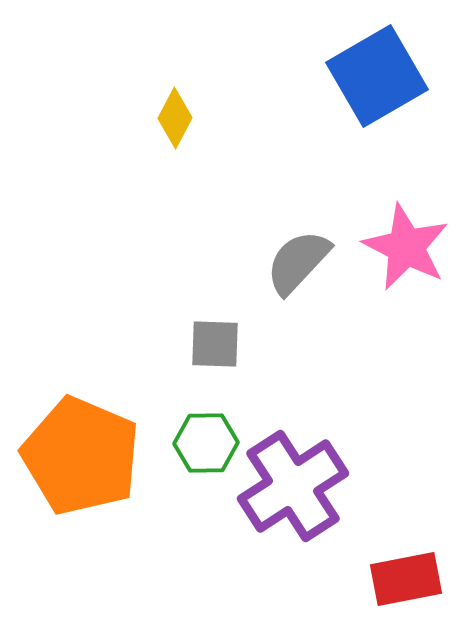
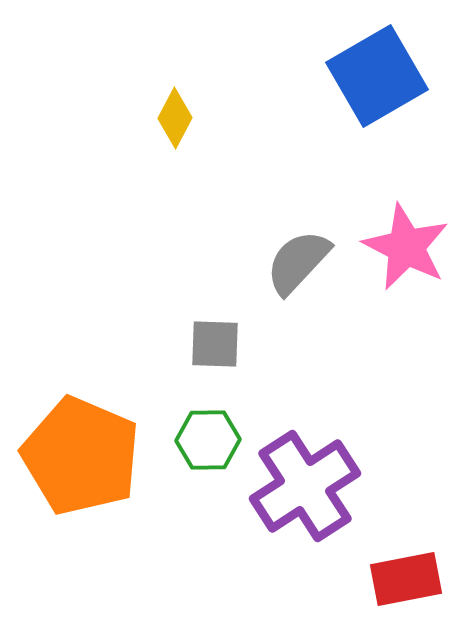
green hexagon: moved 2 px right, 3 px up
purple cross: moved 12 px right
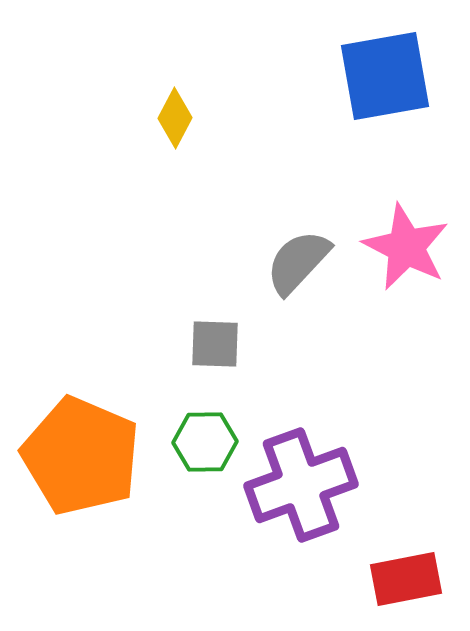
blue square: moved 8 px right; rotated 20 degrees clockwise
green hexagon: moved 3 px left, 2 px down
purple cross: moved 4 px left, 1 px up; rotated 13 degrees clockwise
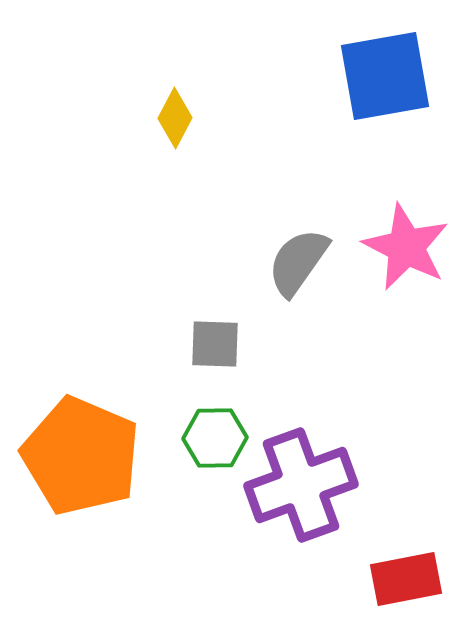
gray semicircle: rotated 8 degrees counterclockwise
green hexagon: moved 10 px right, 4 px up
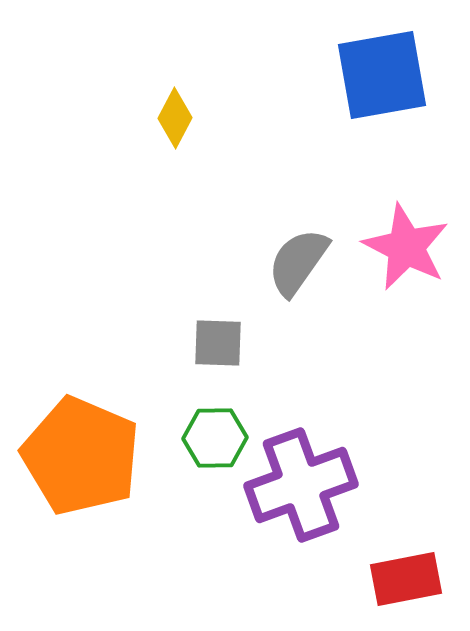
blue square: moved 3 px left, 1 px up
gray square: moved 3 px right, 1 px up
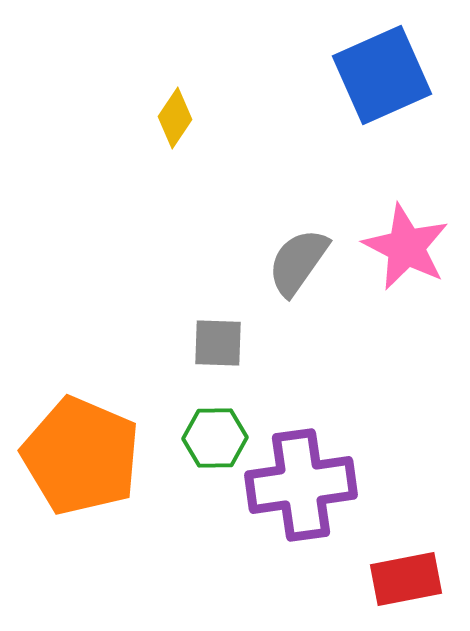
blue square: rotated 14 degrees counterclockwise
yellow diamond: rotated 6 degrees clockwise
purple cross: rotated 12 degrees clockwise
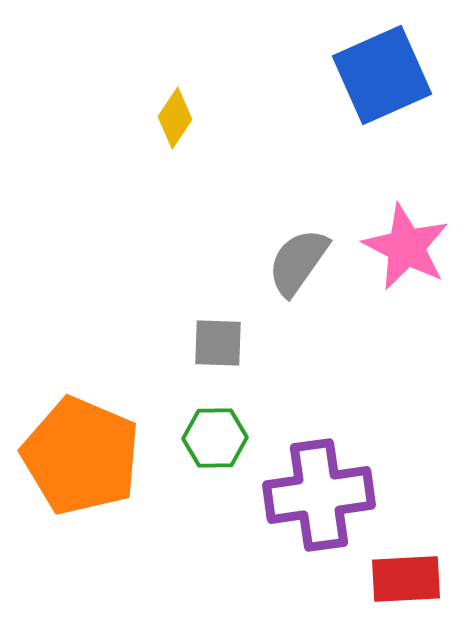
purple cross: moved 18 px right, 10 px down
red rectangle: rotated 8 degrees clockwise
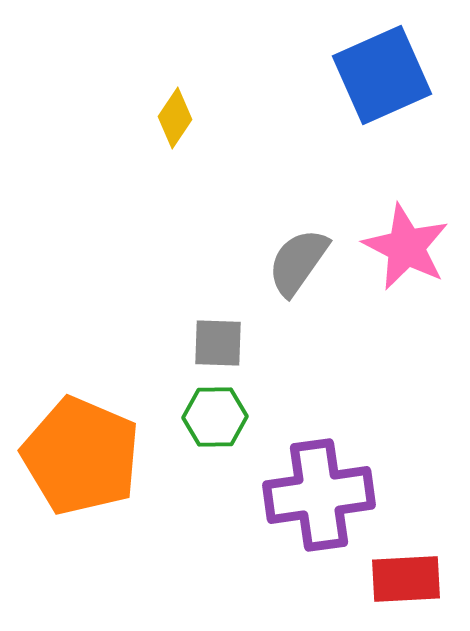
green hexagon: moved 21 px up
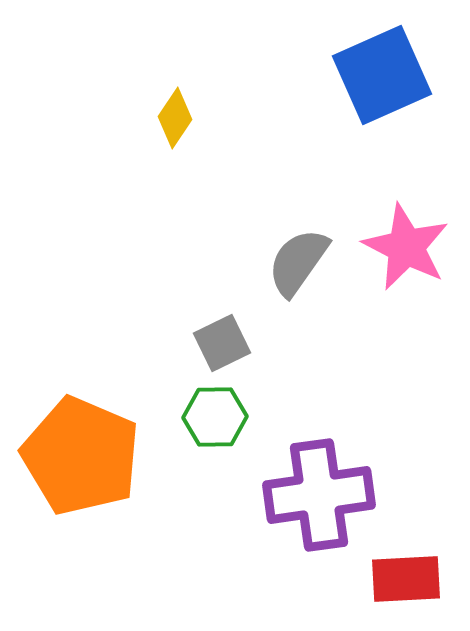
gray square: moved 4 px right; rotated 28 degrees counterclockwise
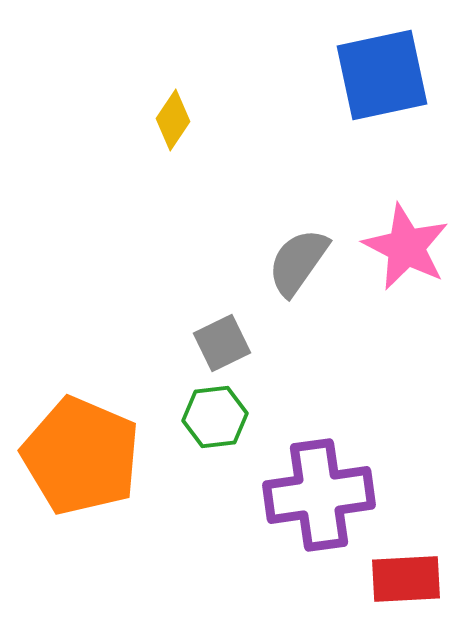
blue square: rotated 12 degrees clockwise
yellow diamond: moved 2 px left, 2 px down
green hexagon: rotated 6 degrees counterclockwise
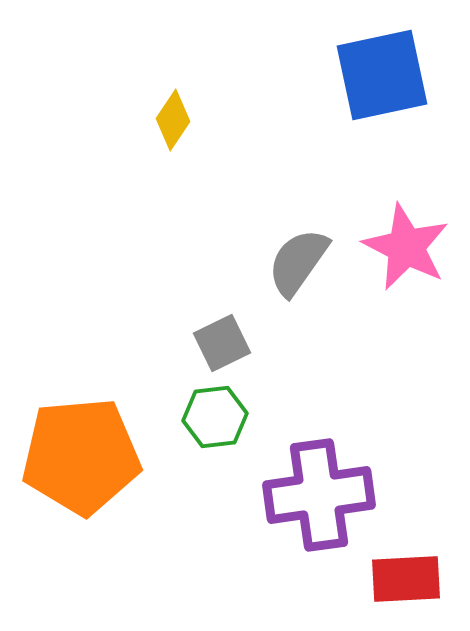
orange pentagon: rotated 28 degrees counterclockwise
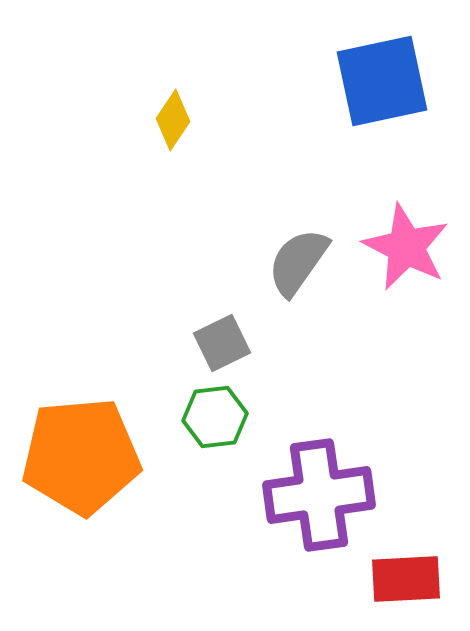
blue square: moved 6 px down
